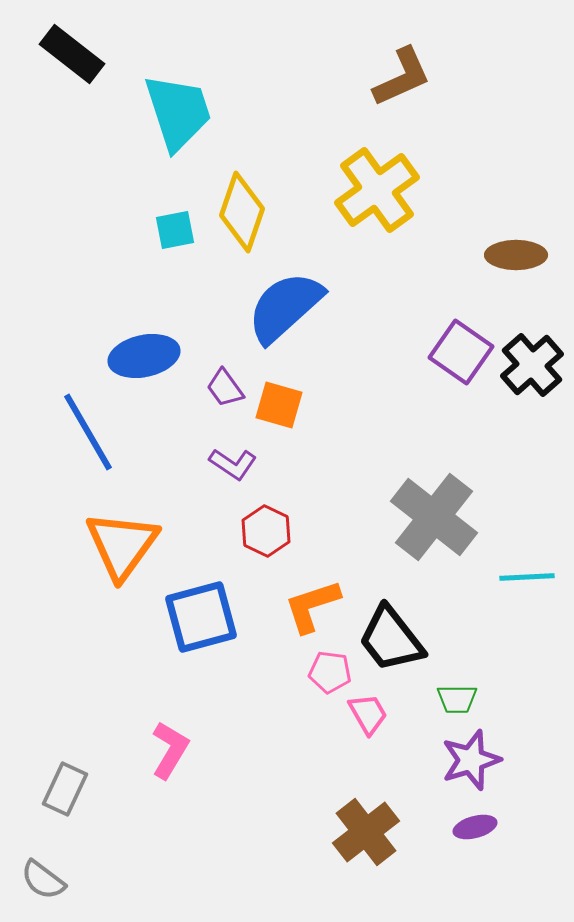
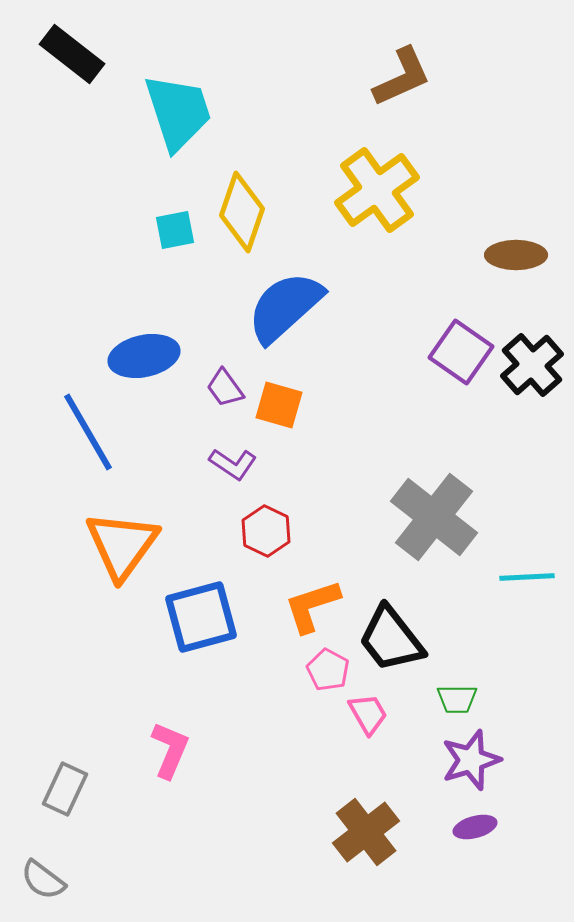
pink pentagon: moved 2 px left, 2 px up; rotated 21 degrees clockwise
pink L-shape: rotated 8 degrees counterclockwise
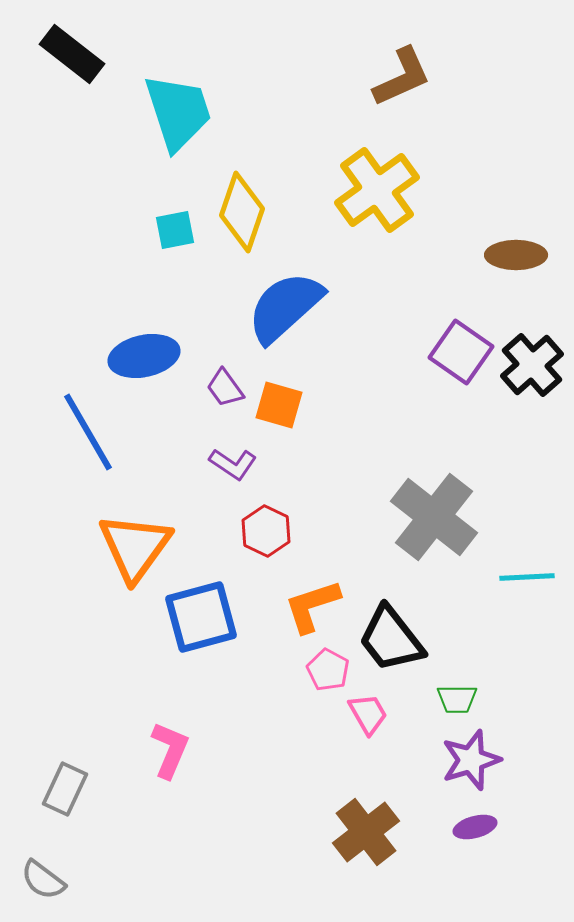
orange triangle: moved 13 px right, 2 px down
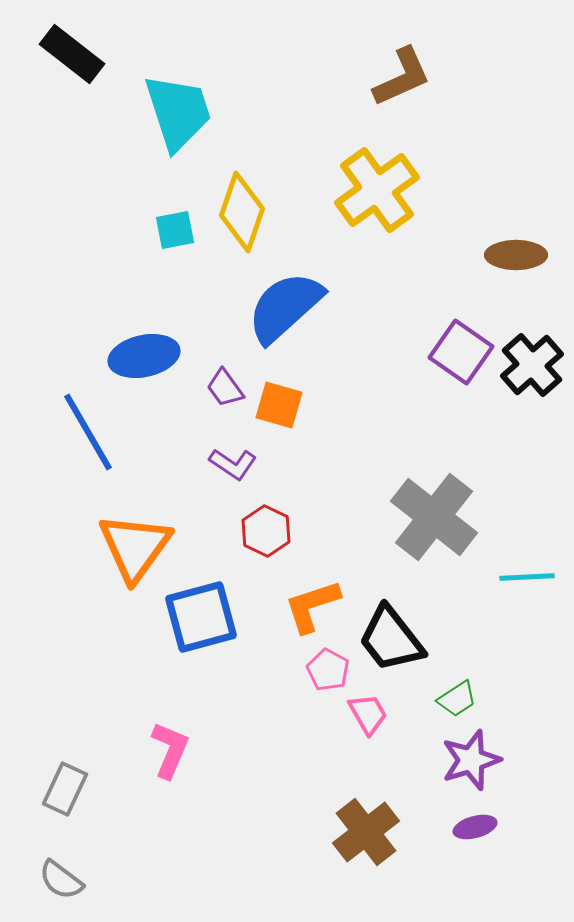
green trapezoid: rotated 33 degrees counterclockwise
gray semicircle: moved 18 px right
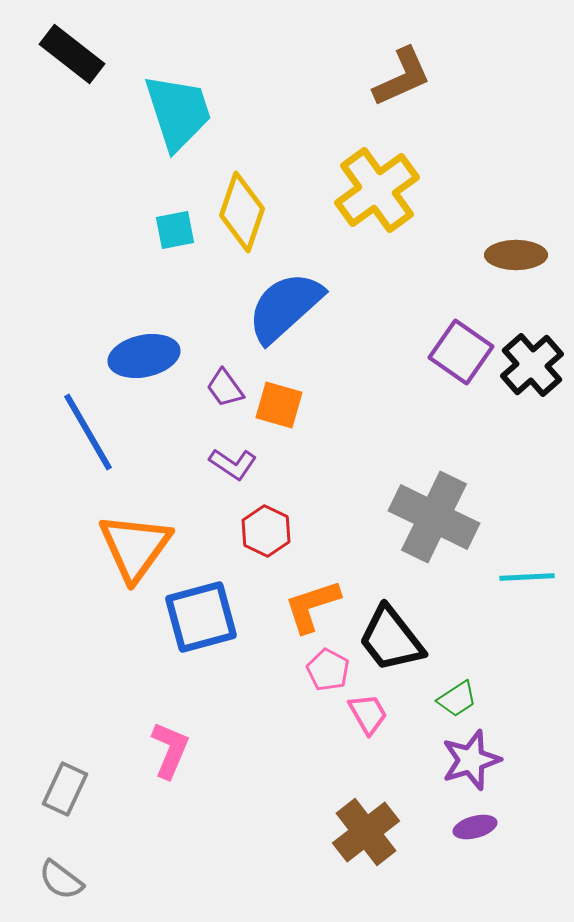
gray cross: rotated 12 degrees counterclockwise
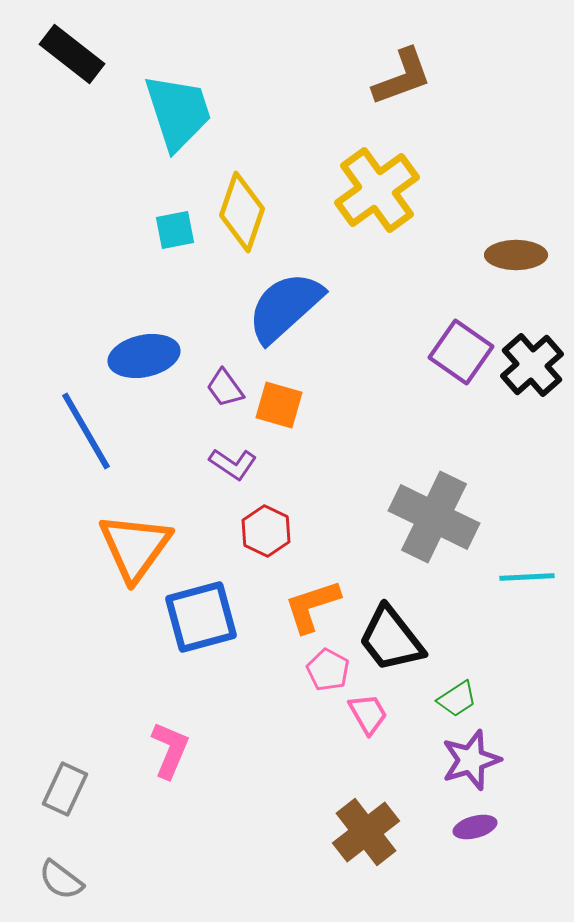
brown L-shape: rotated 4 degrees clockwise
blue line: moved 2 px left, 1 px up
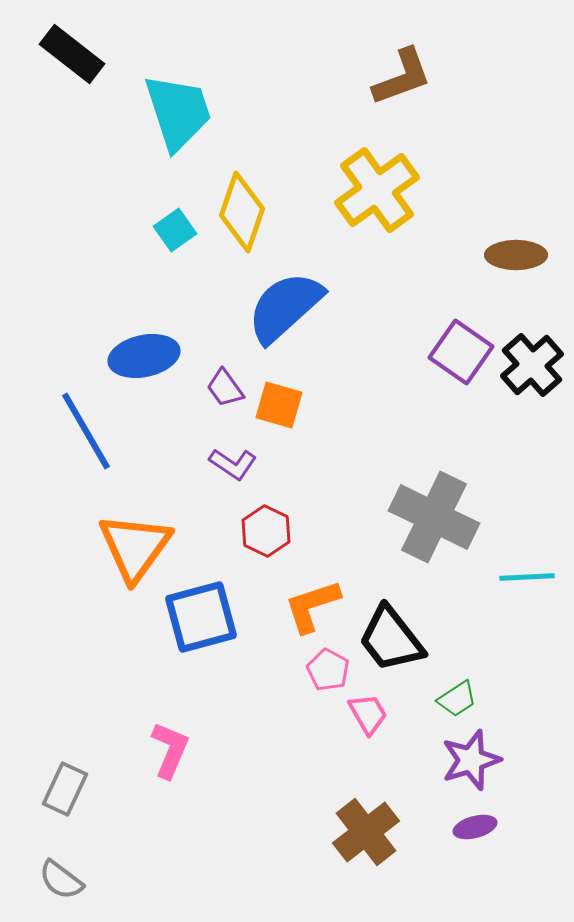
cyan square: rotated 24 degrees counterclockwise
